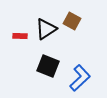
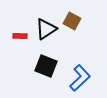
black square: moved 2 px left
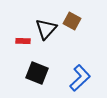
black triangle: rotated 15 degrees counterclockwise
red rectangle: moved 3 px right, 5 px down
black square: moved 9 px left, 7 px down
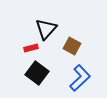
brown square: moved 25 px down
red rectangle: moved 8 px right, 7 px down; rotated 16 degrees counterclockwise
black square: rotated 15 degrees clockwise
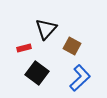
red rectangle: moved 7 px left
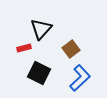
black triangle: moved 5 px left
brown square: moved 1 px left, 3 px down; rotated 24 degrees clockwise
black square: moved 2 px right; rotated 10 degrees counterclockwise
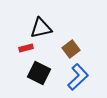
black triangle: moved 1 px up; rotated 35 degrees clockwise
red rectangle: moved 2 px right
blue L-shape: moved 2 px left, 1 px up
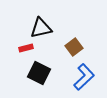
brown square: moved 3 px right, 2 px up
blue L-shape: moved 6 px right
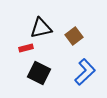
brown square: moved 11 px up
blue L-shape: moved 1 px right, 5 px up
